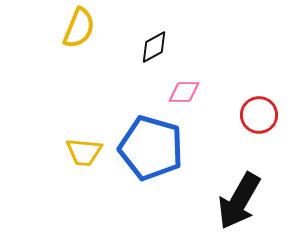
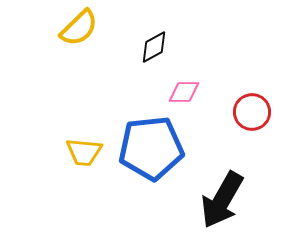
yellow semicircle: rotated 24 degrees clockwise
red circle: moved 7 px left, 3 px up
blue pentagon: rotated 22 degrees counterclockwise
black arrow: moved 17 px left, 1 px up
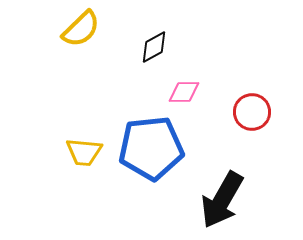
yellow semicircle: moved 2 px right, 1 px down
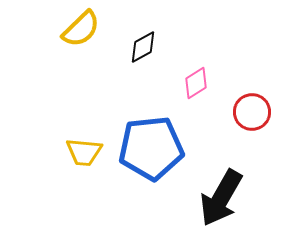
black diamond: moved 11 px left
pink diamond: moved 12 px right, 9 px up; rotated 32 degrees counterclockwise
black arrow: moved 1 px left, 2 px up
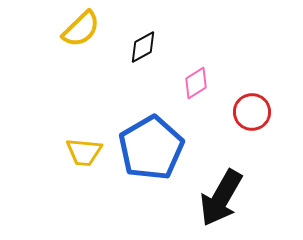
blue pentagon: rotated 24 degrees counterclockwise
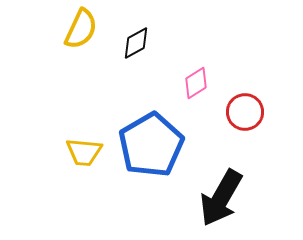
yellow semicircle: rotated 21 degrees counterclockwise
black diamond: moved 7 px left, 4 px up
red circle: moved 7 px left
blue pentagon: moved 3 px up
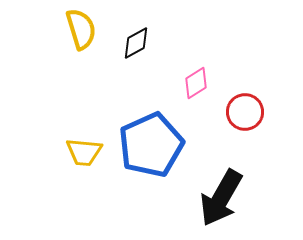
yellow semicircle: rotated 42 degrees counterclockwise
blue pentagon: rotated 6 degrees clockwise
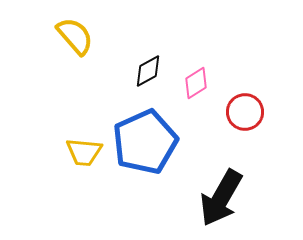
yellow semicircle: moved 6 px left, 7 px down; rotated 24 degrees counterclockwise
black diamond: moved 12 px right, 28 px down
blue pentagon: moved 6 px left, 3 px up
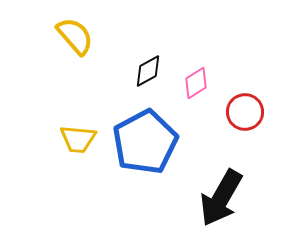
blue pentagon: rotated 4 degrees counterclockwise
yellow trapezoid: moved 6 px left, 13 px up
